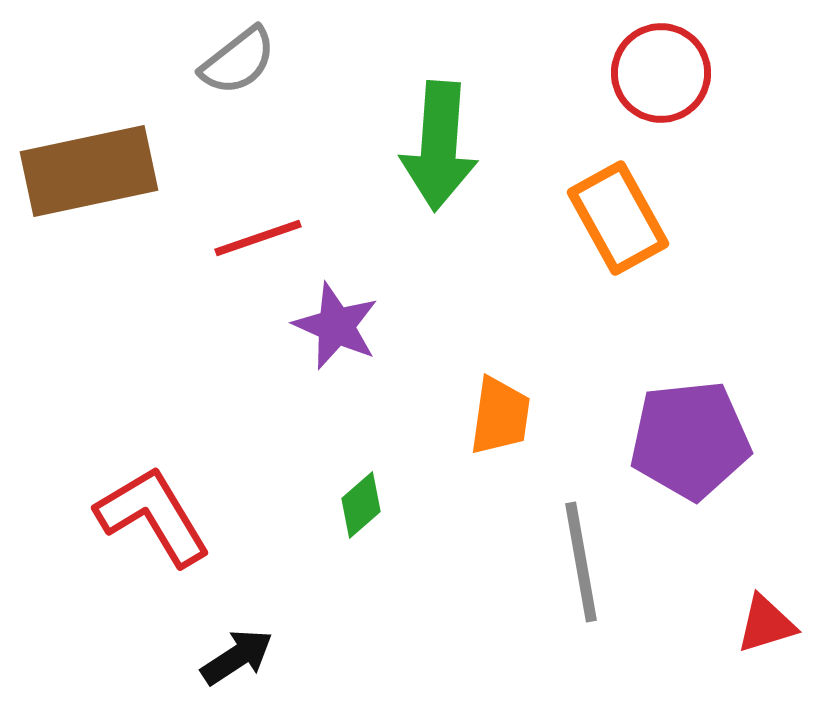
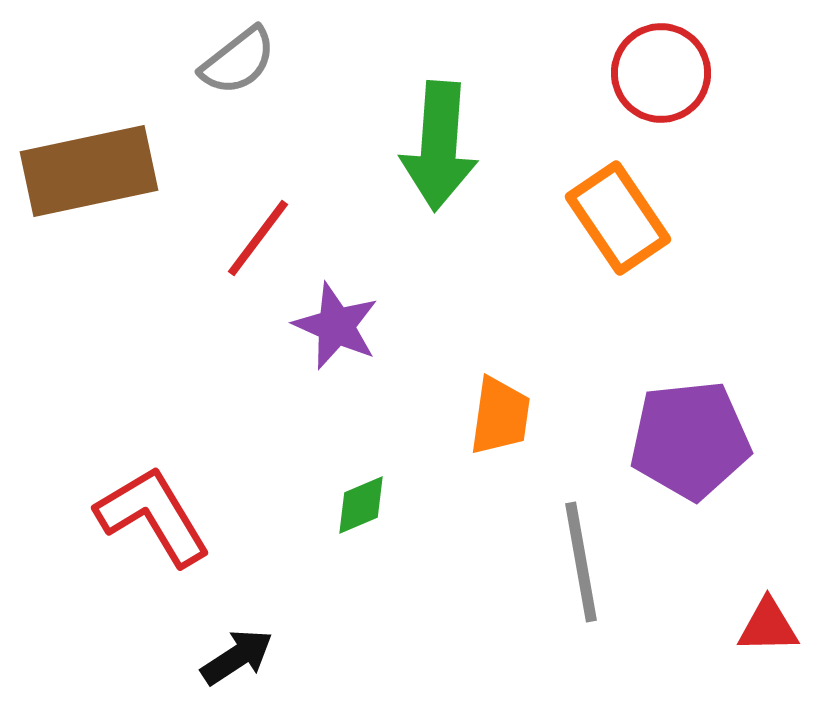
orange rectangle: rotated 5 degrees counterclockwise
red line: rotated 34 degrees counterclockwise
green diamond: rotated 18 degrees clockwise
red triangle: moved 2 px right, 2 px down; rotated 16 degrees clockwise
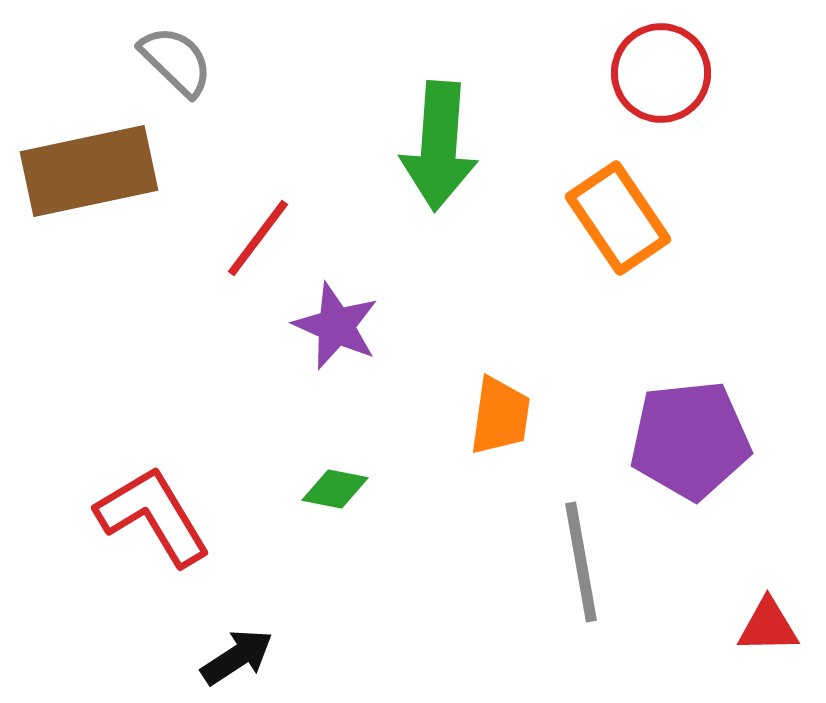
gray semicircle: moved 62 px left; rotated 98 degrees counterclockwise
green diamond: moved 26 px left, 16 px up; rotated 34 degrees clockwise
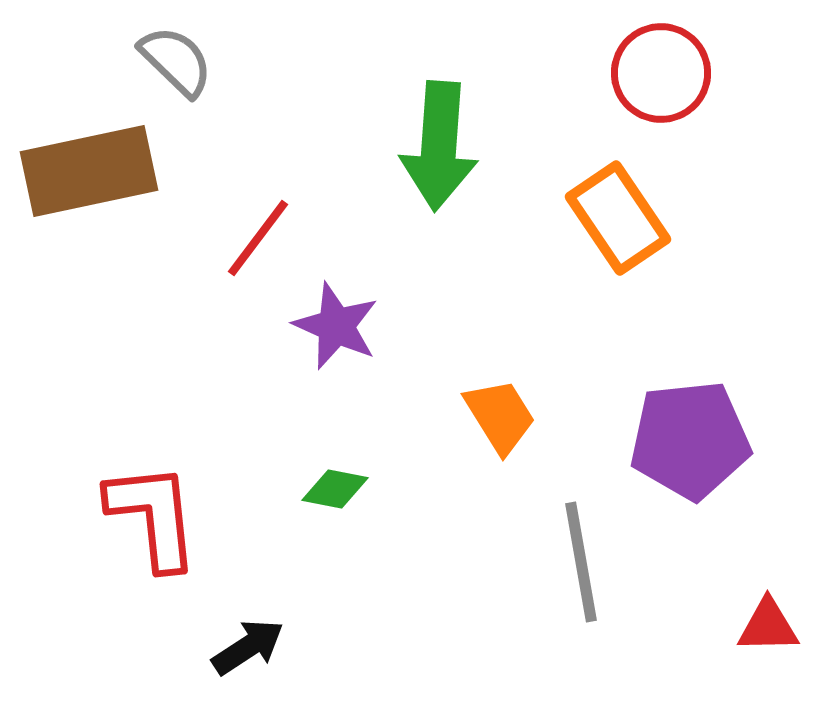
orange trapezoid: rotated 40 degrees counterclockwise
red L-shape: rotated 25 degrees clockwise
black arrow: moved 11 px right, 10 px up
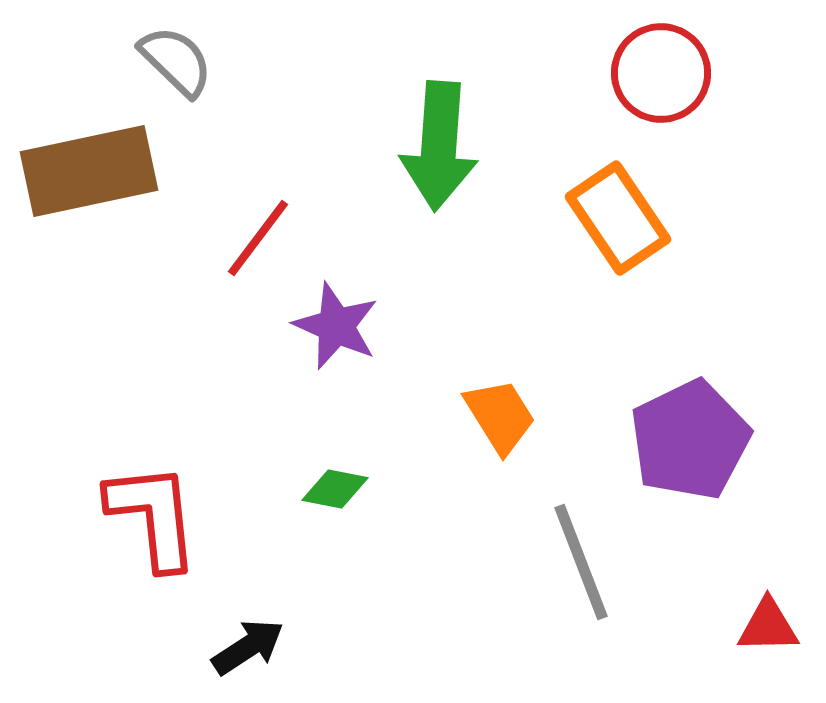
purple pentagon: rotated 20 degrees counterclockwise
gray line: rotated 11 degrees counterclockwise
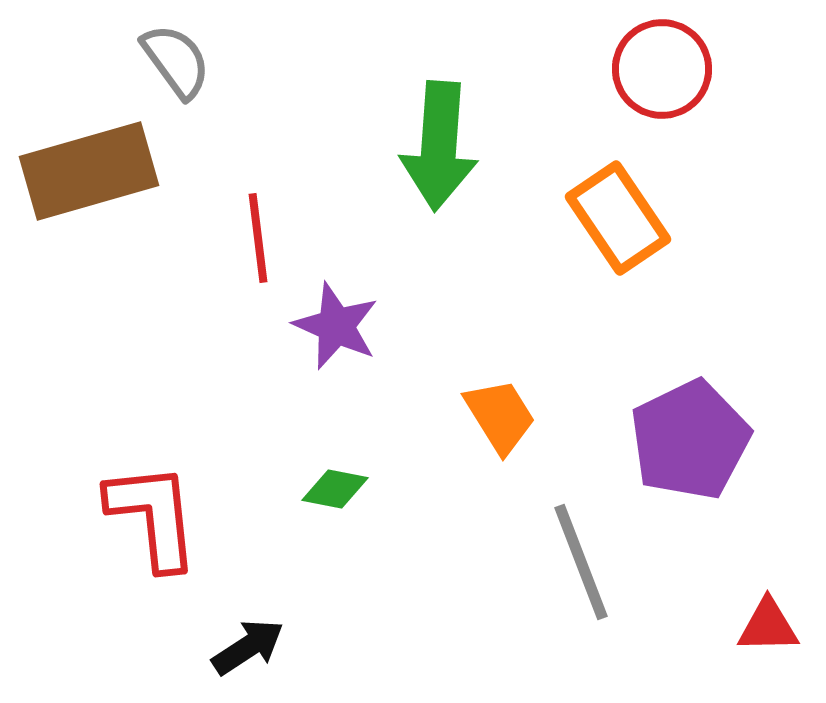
gray semicircle: rotated 10 degrees clockwise
red circle: moved 1 px right, 4 px up
brown rectangle: rotated 4 degrees counterclockwise
red line: rotated 44 degrees counterclockwise
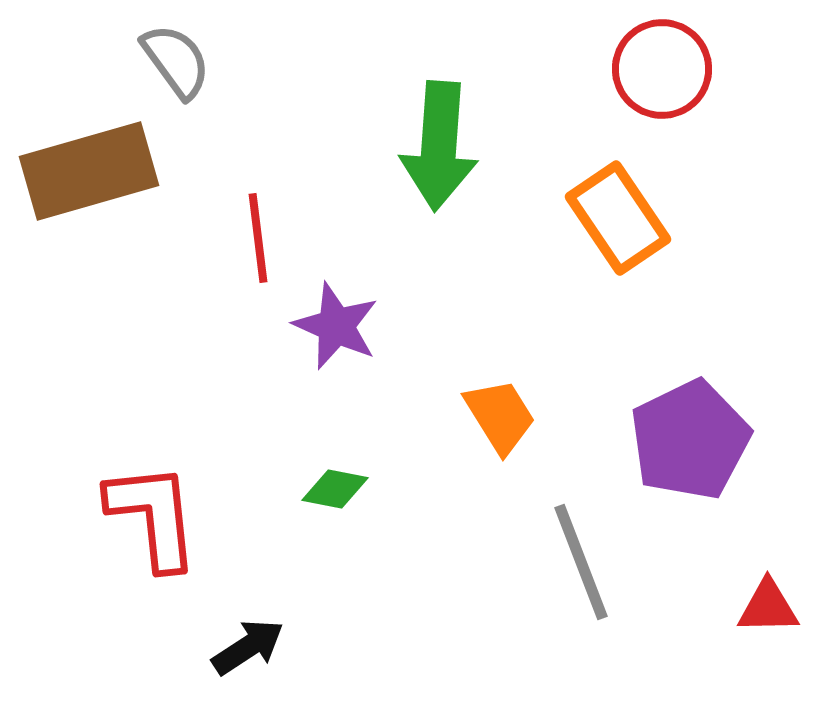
red triangle: moved 19 px up
